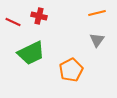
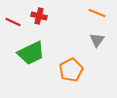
orange line: rotated 36 degrees clockwise
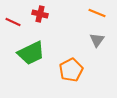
red cross: moved 1 px right, 2 px up
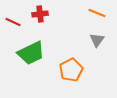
red cross: rotated 21 degrees counterclockwise
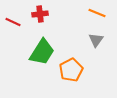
gray triangle: moved 1 px left
green trapezoid: moved 11 px right, 1 px up; rotated 32 degrees counterclockwise
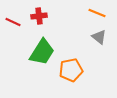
red cross: moved 1 px left, 2 px down
gray triangle: moved 3 px right, 3 px up; rotated 28 degrees counterclockwise
orange pentagon: rotated 15 degrees clockwise
